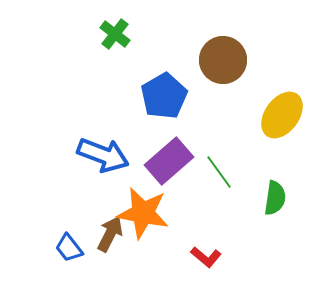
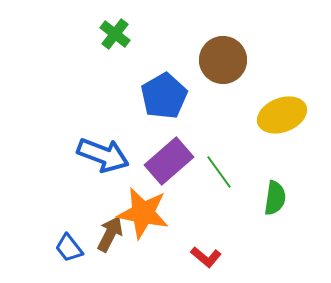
yellow ellipse: rotated 33 degrees clockwise
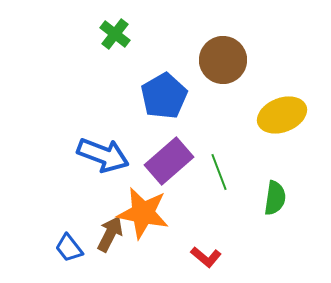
green line: rotated 15 degrees clockwise
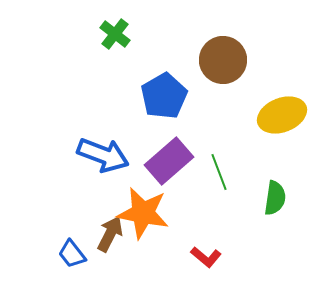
blue trapezoid: moved 3 px right, 6 px down
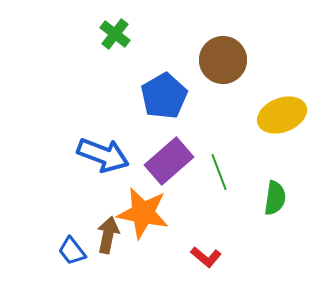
brown arrow: moved 2 px left, 1 px down; rotated 15 degrees counterclockwise
blue trapezoid: moved 3 px up
